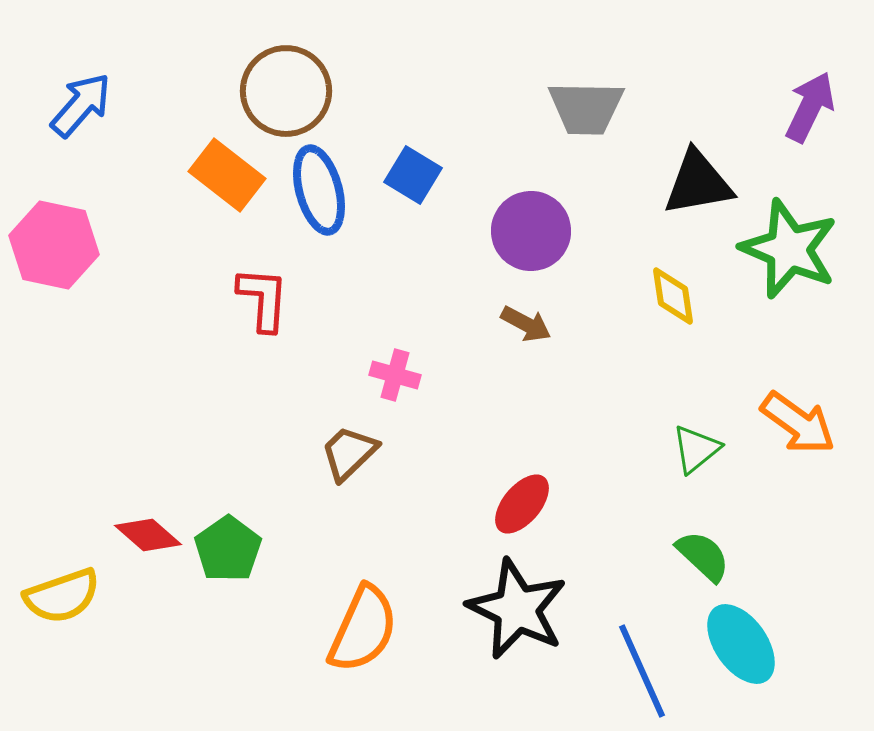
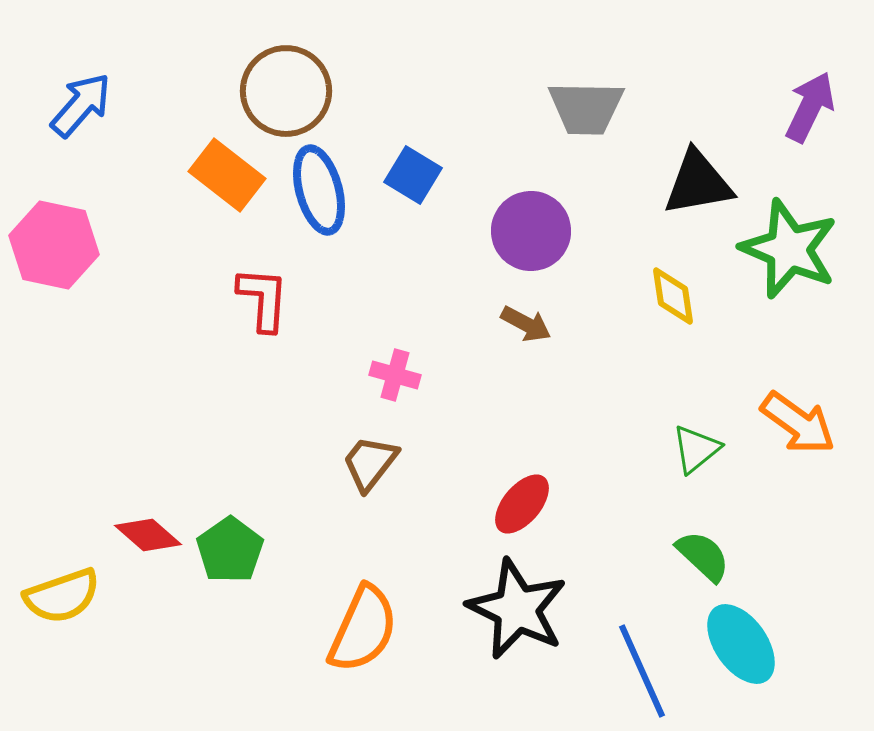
brown trapezoid: moved 21 px right, 10 px down; rotated 8 degrees counterclockwise
green pentagon: moved 2 px right, 1 px down
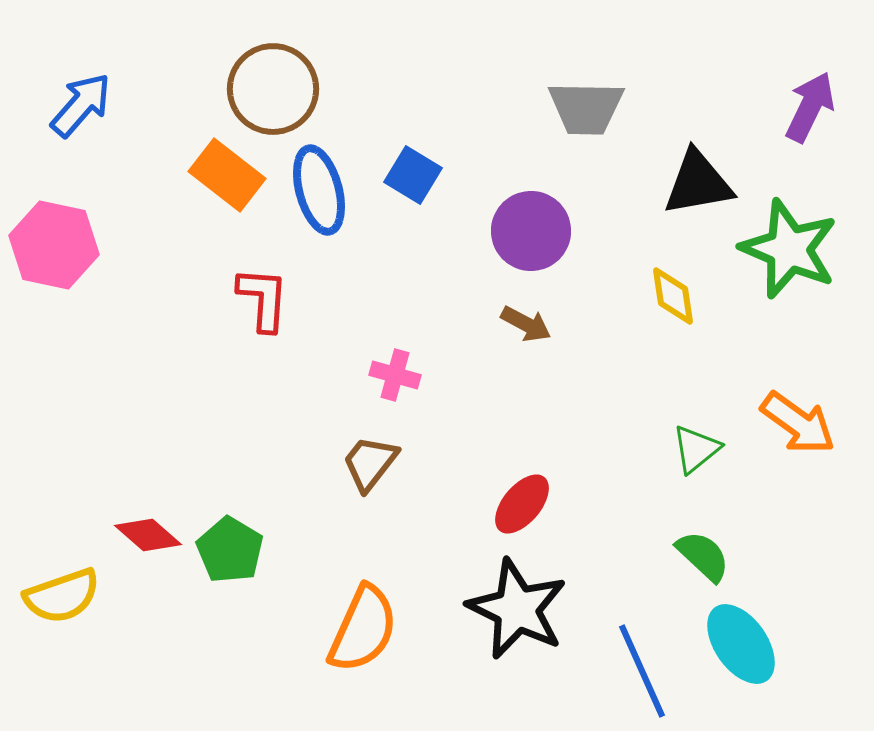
brown circle: moved 13 px left, 2 px up
green pentagon: rotated 6 degrees counterclockwise
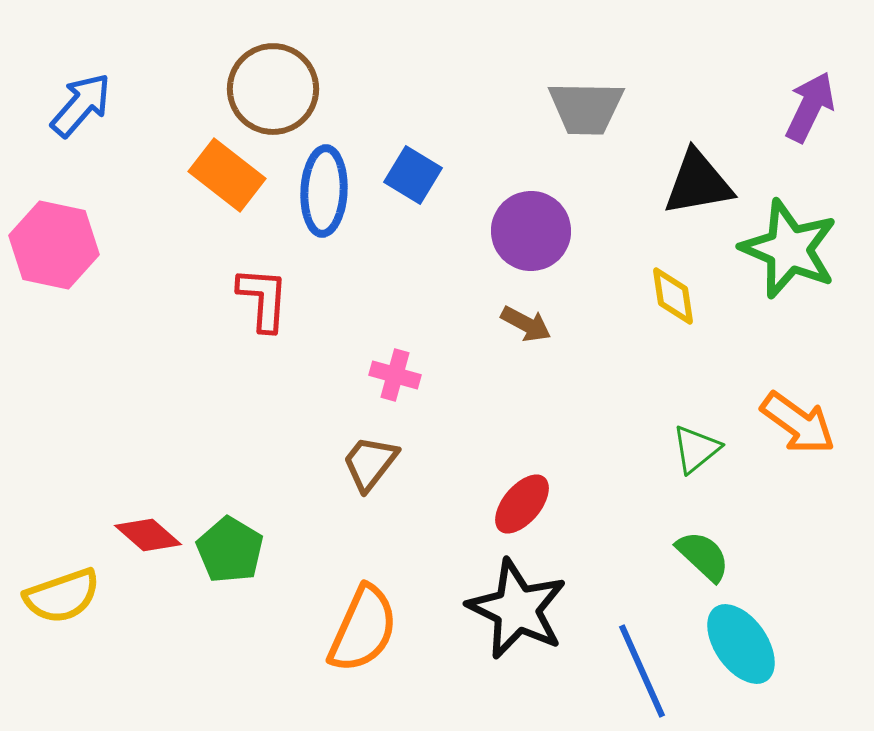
blue ellipse: moved 5 px right, 1 px down; rotated 18 degrees clockwise
